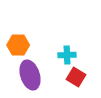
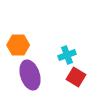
cyan cross: rotated 18 degrees counterclockwise
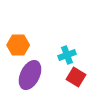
purple ellipse: rotated 44 degrees clockwise
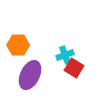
cyan cross: moved 2 px left
red square: moved 2 px left, 9 px up
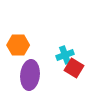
purple ellipse: rotated 20 degrees counterclockwise
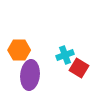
orange hexagon: moved 1 px right, 5 px down
red square: moved 5 px right
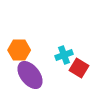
cyan cross: moved 1 px left
purple ellipse: rotated 44 degrees counterclockwise
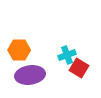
cyan cross: moved 3 px right
purple ellipse: rotated 60 degrees counterclockwise
